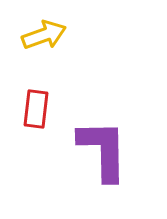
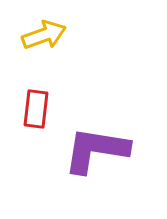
purple L-shape: moved 7 px left; rotated 80 degrees counterclockwise
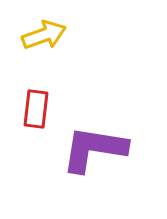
purple L-shape: moved 2 px left, 1 px up
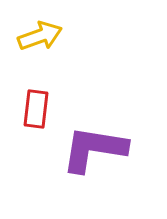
yellow arrow: moved 4 px left, 1 px down
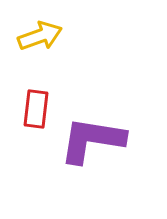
purple L-shape: moved 2 px left, 9 px up
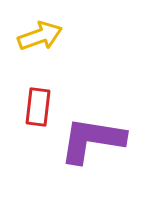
red rectangle: moved 2 px right, 2 px up
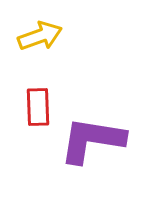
red rectangle: rotated 9 degrees counterclockwise
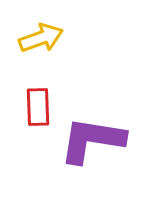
yellow arrow: moved 1 px right, 2 px down
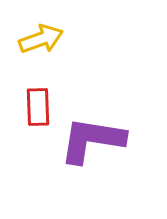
yellow arrow: moved 1 px down
